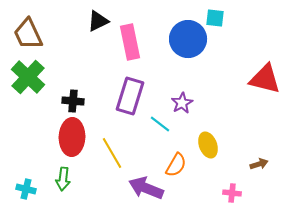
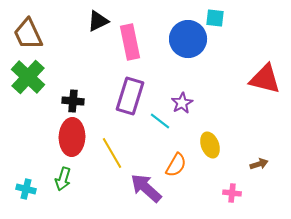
cyan line: moved 3 px up
yellow ellipse: moved 2 px right
green arrow: rotated 10 degrees clockwise
purple arrow: rotated 20 degrees clockwise
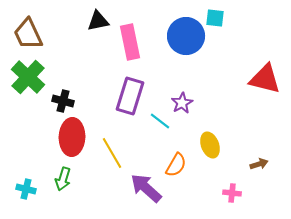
black triangle: rotated 15 degrees clockwise
blue circle: moved 2 px left, 3 px up
black cross: moved 10 px left; rotated 10 degrees clockwise
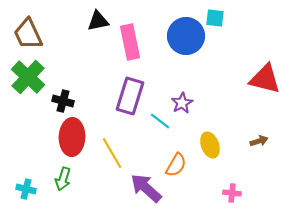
brown arrow: moved 23 px up
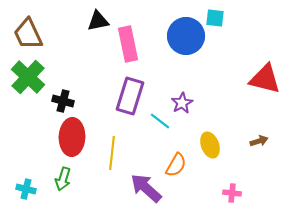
pink rectangle: moved 2 px left, 2 px down
yellow line: rotated 36 degrees clockwise
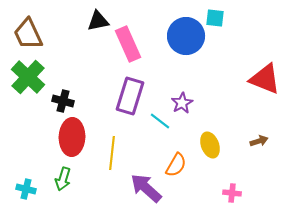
pink rectangle: rotated 12 degrees counterclockwise
red triangle: rotated 8 degrees clockwise
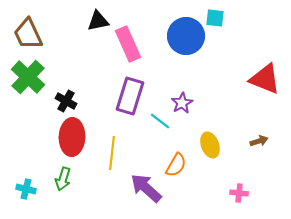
black cross: moved 3 px right; rotated 15 degrees clockwise
pink cross: moved 7 px right
